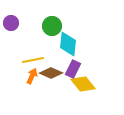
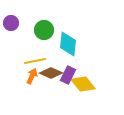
green circle: moved 8 px left, 4 px down
yellow line: moved 2 px right, 1 px down
purple rectangle: moved 5 px left, 6 px down
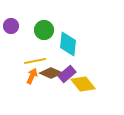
purple circle: moved 3 px down
purple rectangle: moved 1 px left, 1 px up; rotated 24 degrees clockwise
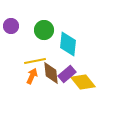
brown diamond: rotated 60 degrees clockwise
yellow diamond: moved 2 px up
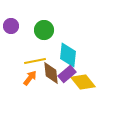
cyan diamond: moved 11 px down
orange arrow: moved 2 px left, 2 px down; rotated 14 degrees clockwise
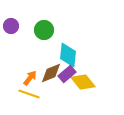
yellow line: moved 6 px left, 33 px down; rotated 30 degrees clockwise
brown diamond: rotated 75 degrees clockwise
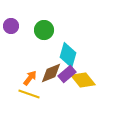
cyan diamond: rotated 10 degrees clockwise
yellow diamond: moved 2 px up
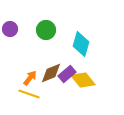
purple circle: moved 1 px left, 3 px down
green circle: moved 2 px right
cyan diamond: moved 13 px right, 11 px up
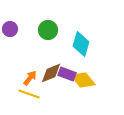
green circle: moved 2 px right
purple rectangle: rotated 60 degrees clockwise
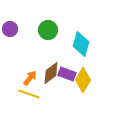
brown diamond: rotated 15 degrees counterclockwise
yellow diamond: rotated 70 degrees clockwise
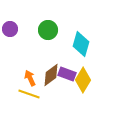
brown diamond: moved 2 px down
orange arrow: rotated 63 degrees counterclockwise
